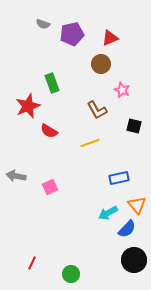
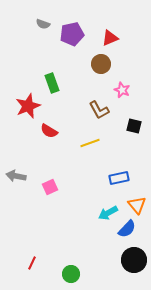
brown L-shape: moved 2 px right
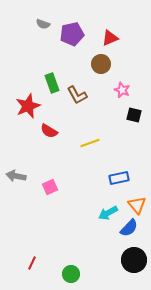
brown L-shape: moved 22 px left, 15 px up
black square: moved 11 px up
blue semicircle: moved 2 px right, 1 px up
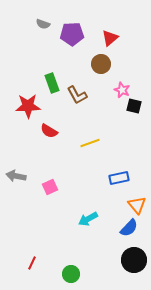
purple pentagon: rotated 10 degrees clockwise
red triangle: rotated 18 degrees counterclockwise
red star: rotated 20 degrees clockwise
black square: moved 9 px up
cyan arrow: moved 20 px left, 6 px down
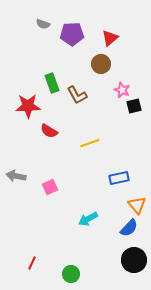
black square: rotated 28 degrees counterclockwise
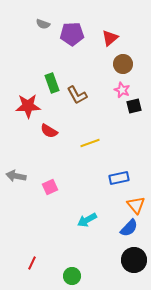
brown circle: moved 22 px right
orange triangle: moved 1 px left
cyan arrow: moved 1 px left, 1 px down
green circle: moved 1 px right, 2 px down
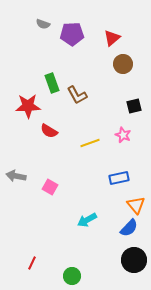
red triangle: moved 2 px right
pink star: moved 1 px right, 45 px down
pink square: rotated 35 degrees counterclockwise
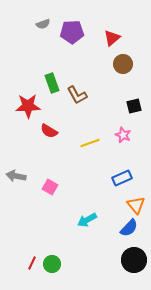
gray semicircle: rotated 40 degrees counterclockwise
purple pentagon: moved 2 px up
blue rectangle: moved 3 px right; rotated 12 degrees counterclockwise
green circle: moved 20 px left, 12 px up
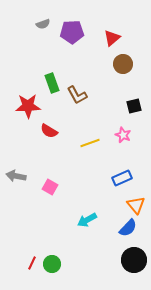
blue semicircle: moved 1 px left
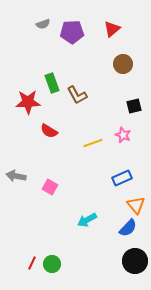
red triangle: moved 9 px up
red star: moved 4 px up
yellow line: moved 3 px right
black circle: moved 1 px right, 1 px down
